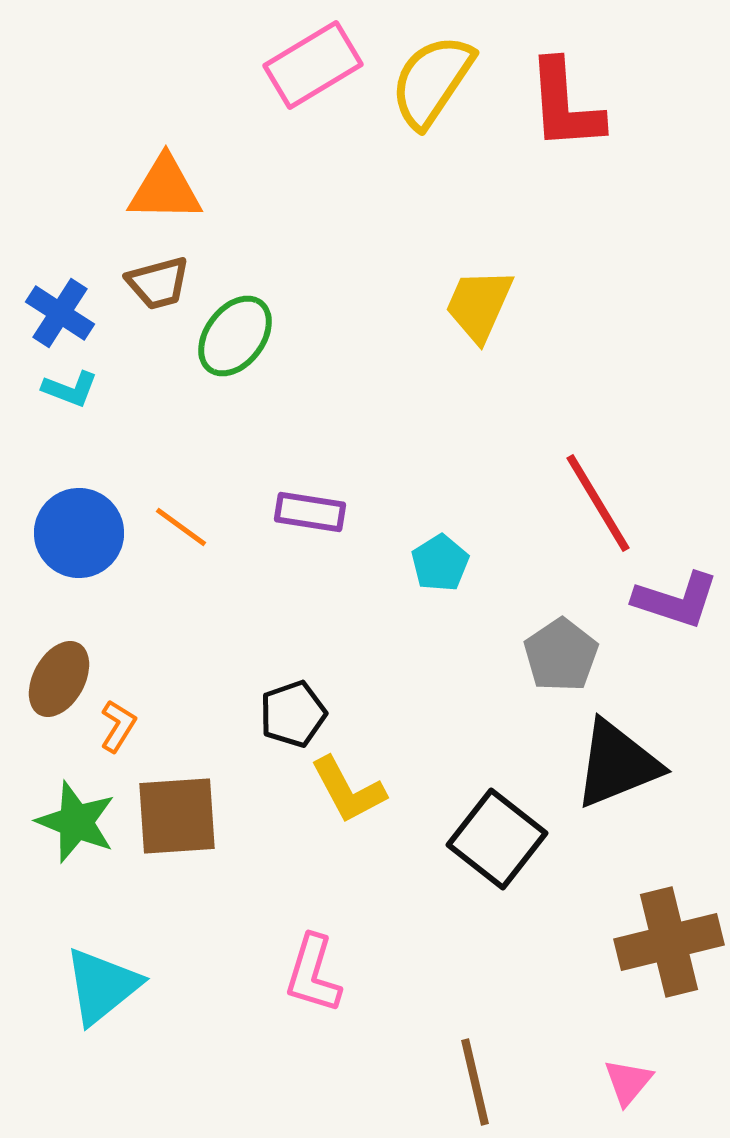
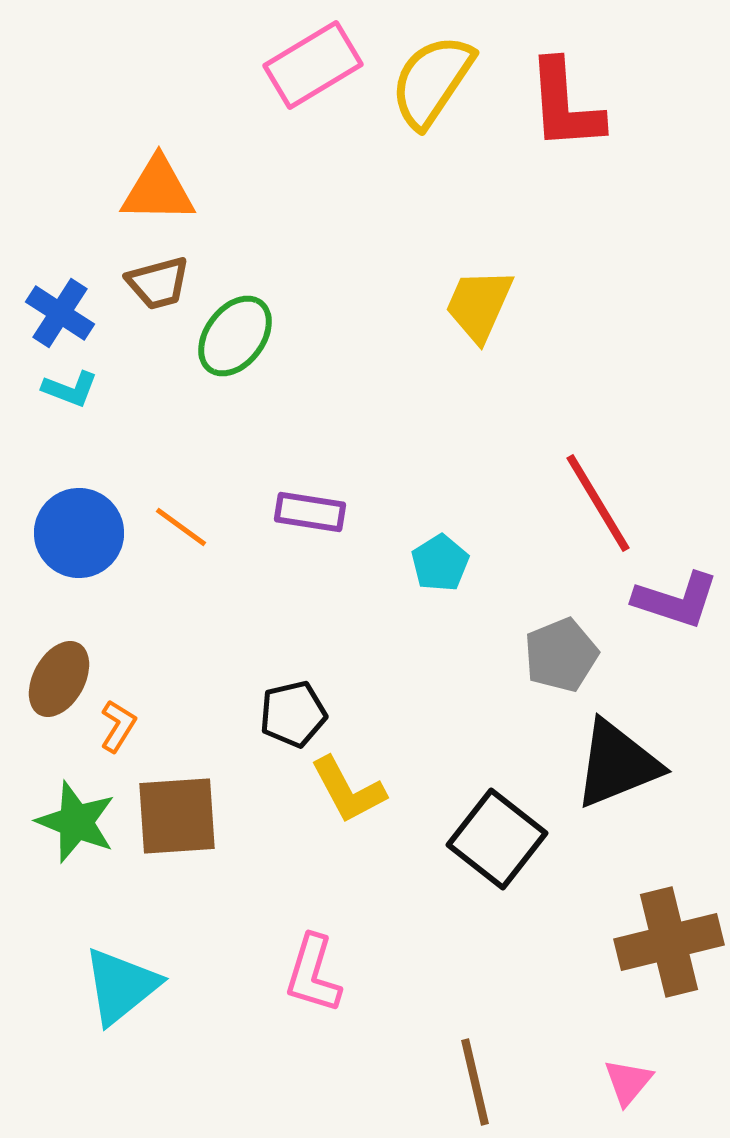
orange triangle: moved 7 px left, 1 px down
gray pentagon: rotated 12 degrees clockwise
black pentagon: rotated 6 degrees clockwise
cyan triangle: moved 19 px right
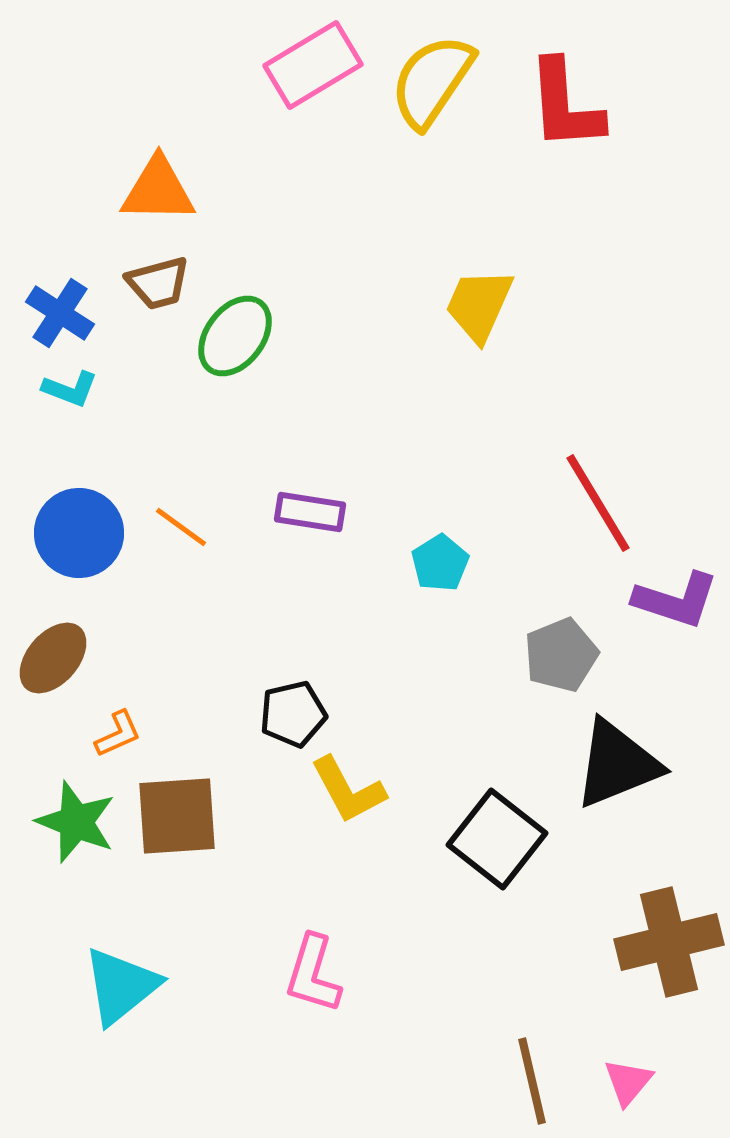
brown ellipse: moved 6 px left, 21 px up; rotated 12 degrees clockwise
orange L-shape: moved 8 px down; rotated 34 degrees clockwise
brown line: moved 57 px right, 1 px up
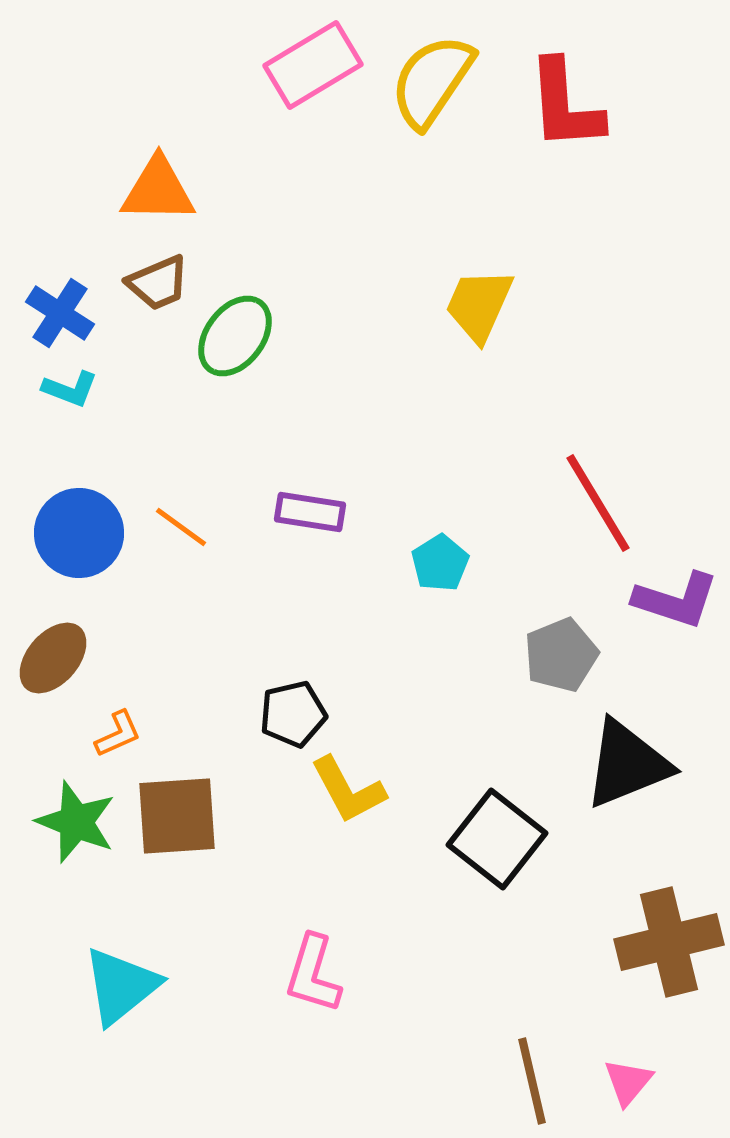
brown trapezoid: rotated 8 degrees counterclockwise
black triangle: moved 10 px right
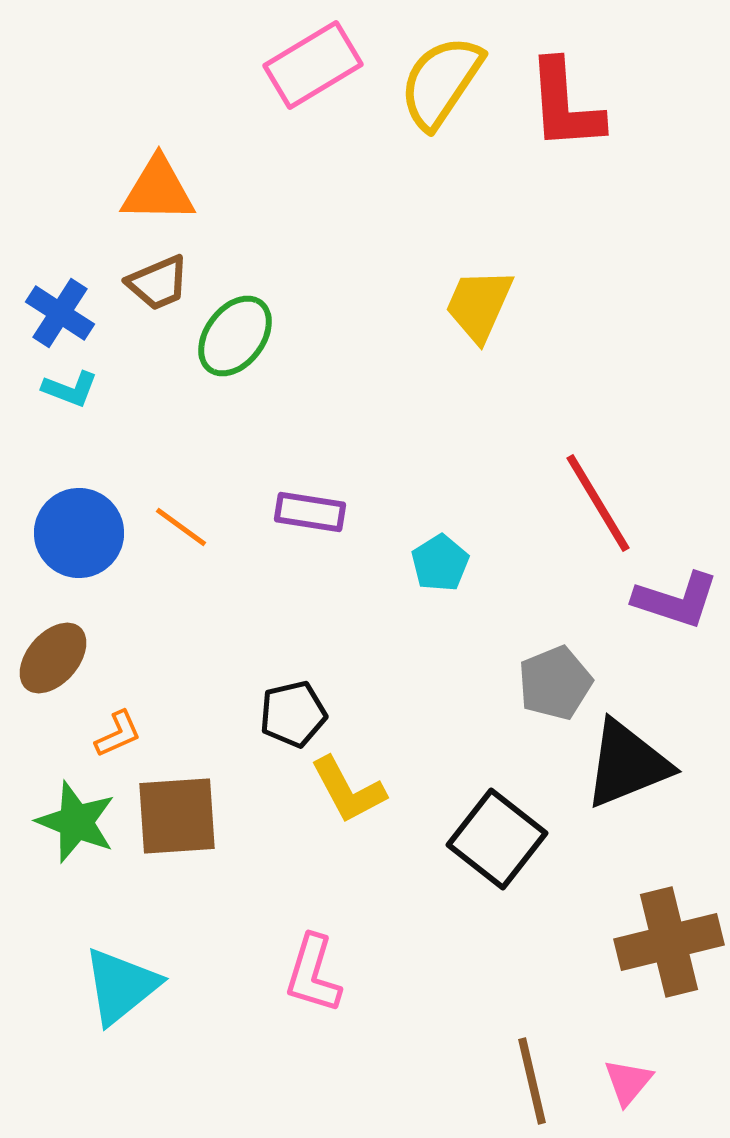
yellow semicircle: moved 9 px right, 1 px down
gray pentagon: moved 6 px left, 28 px down
